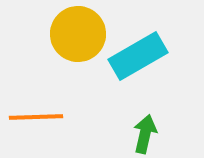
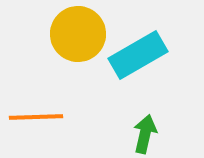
cyan rectangle: moved 1 px up
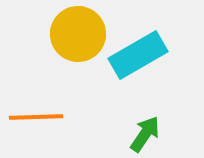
green arrow: rotated 21 degrees clockwise
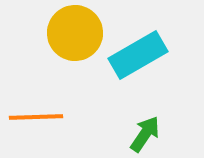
yellow circle: moved 3 px left, 1 px up
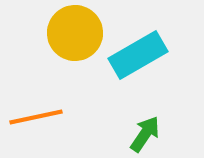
orange line: rotated 10 degrees counterclockwise
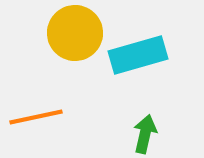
cyan rectangle: rotated 14 degrees clockwise
green arrow: rotated 21 degrees counterclockwise
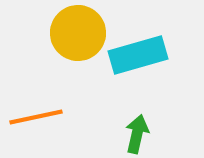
yellow circle: moved 3 px right
green arrow: moved 8 px left
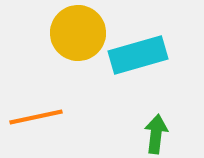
green arrow: moved 19 px right; rotated 6 degrees counterclockwise
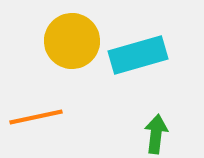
yellow circle: moved 6 px left, 8 px down
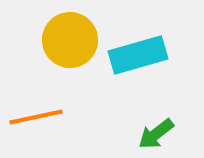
yellow circle: moved 2 px left, 1 px up
green arrow: rotated 135 degrees counterclockwise
